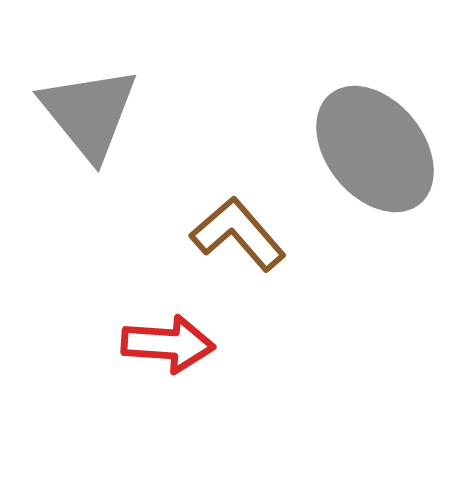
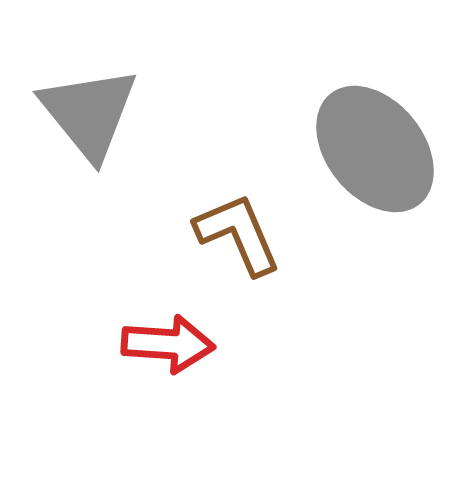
brown L-shape: rotated 18 degrees clockwise
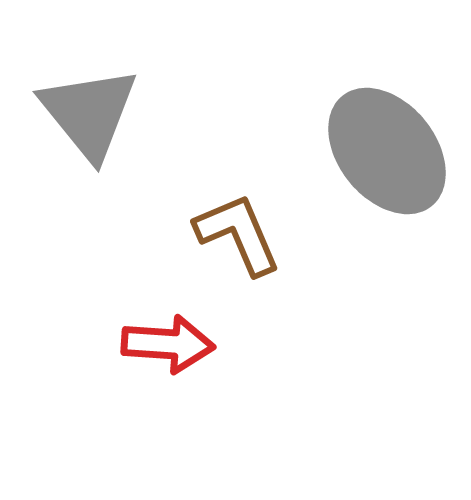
gray ellipse: moved 12 px right, 2 px down
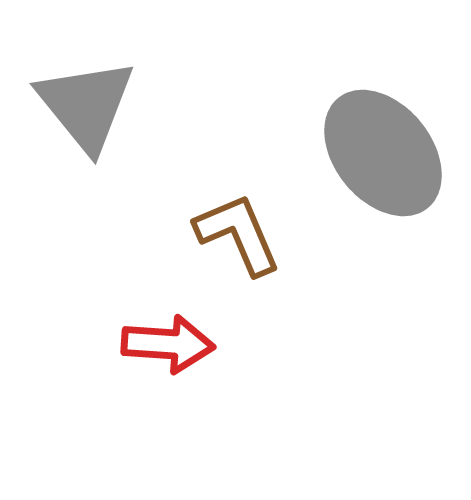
gray triangle: moved 3 px left, 8 px up
gray ellipse: moved 4 px left, 2 px down
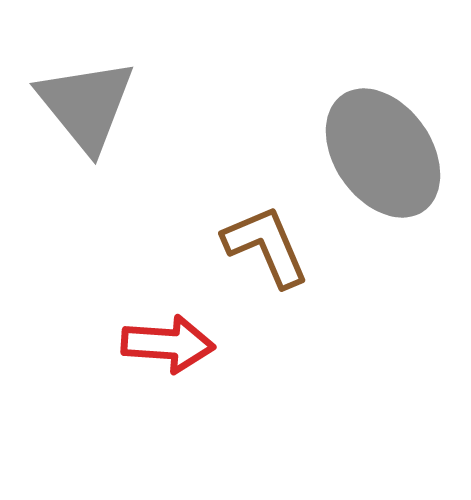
gray ellipse: rotated 4 degrees clockwise
brown L-shape: moved 28 px right, 12 px down
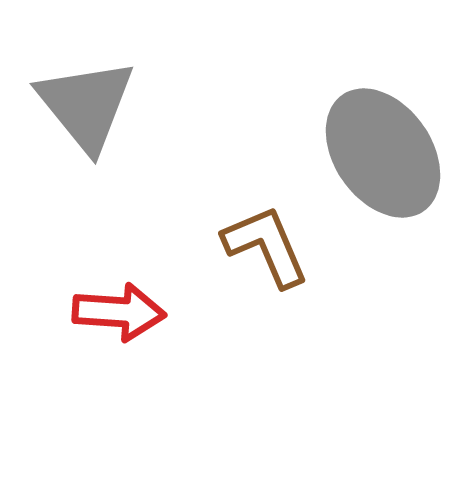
red arrow: moved 49 px left, 32 px up
